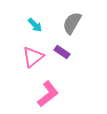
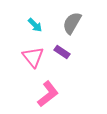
pink triangle: rotated 30 degrees counterclockwise
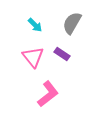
purple rectangle: moved 2 px down
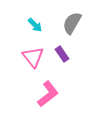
purple rectangle: rotated 21 degrees clockwise
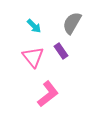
cyan arrow: moved 1 px left, 1 px down
purple rectangle: moved 1 px left, 3 px up
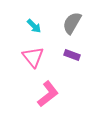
purple rectangle: moved 11 px right, 4 px down; rotated 35 degrees counterclockwise
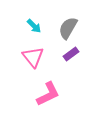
gray semicircle: moved 4 px left, 5 px down
purple rectangle: moved 1 px left, 1 px up; rotated 56 degrees counterclockwise
pink L-shape: rotated 12 degrees clockwise
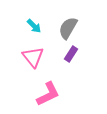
purple rectangle: rotated 21 degrees counterclockwise
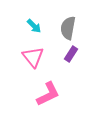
gray semicircle: rotated 20 degrees counterclockwise
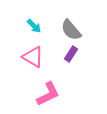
gray semicircle: moved 3 px right, 2 px down; rotated 50 degrees counterclockwise
pink triangle: rotated 20 degrees counterclockwise
